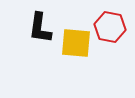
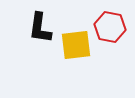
yellow square: moved 2 px down; rotated 12 degrees counterclockwise
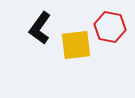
black L-shape: rotated 28 degrees clockwise
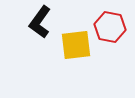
black L-shape: moved 6 px up
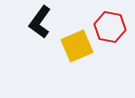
yellow square: moved 1 px right, 1 px down; rotated 16 degrees counterclockwise
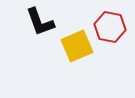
black L-shape: rotated 56 degrees counterclockwise
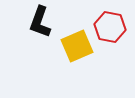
black L-shape: rotated 40 degrees clockwise
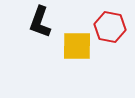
yellow square: rotated 24 degrees clockwise
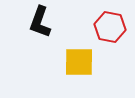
yellow square: moved 2 px right, 16 px down
